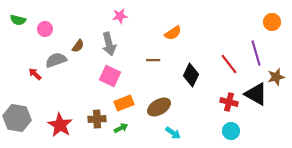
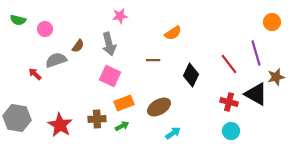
green arrow: moved 1 px right, 2 px up
cyan arrow: rotated 70 degrees counterclockwise
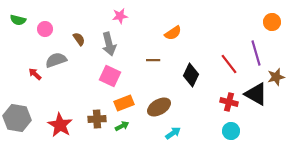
brown semicircle: moved 1 px right, 7 px up; rotated 72 degrees counterclockwise
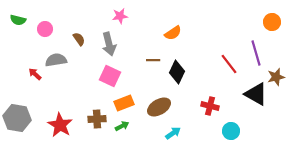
gray semicircle: rotated 10 degrees clockwise
black diamond: moved 14 px left, 3 px up
red cross: moved 19 px left, 4 px down
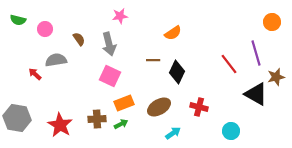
red cross: moved 11 px left, 1 px down
green arrow: moved 1 px left, 2 px up
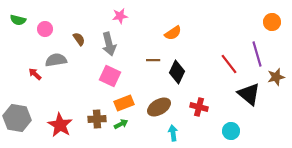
purple line: moved 1 px right, 1 px down
black triangle: moved 7 px left; rotated 10 degrees clockwise
cyan arrow: rotated 63 degrees counterclockwise
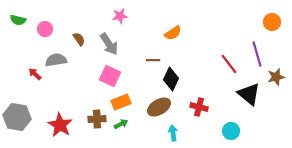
gray arrow: rotated 20 degrees counterclockwise
black diamond: moved 6 px left, 7 px down
orange rectangle: moved 3 px left, 1 px up
gray hexagon: moved 1 px up
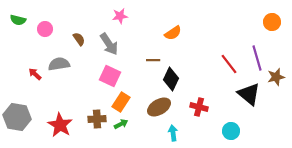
purple line: moved 4 px down
gray semicircle: moved 3 px right, 4 px down
orange rectangle: rotated 36 degrees counterclockwise
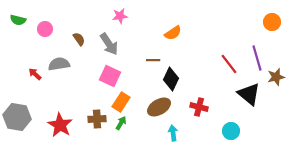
green arrow: moved 1 px up; rotated 32 degrees counterclockwise
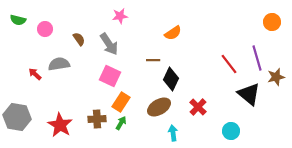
red cross: moved 1 px left; rotated 30 degrees clockwise
